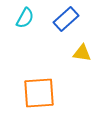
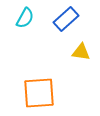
yellow triangle: moved 1 px left, 1 px up
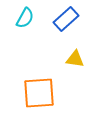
yellow triangle: moved 6 px left, 7 px down
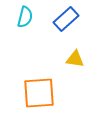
cyan semicircle: moved 1 px up; rotated 15 degrees counterclockwise
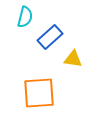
blue rectangle: moved 16 px left, 18 px down
yellow triangle: moved 2 px left
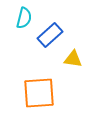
cyan semicircle: moved 1 px left, 1 px down
blue rectangle: moved 2 px up
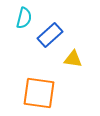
orange square: rotated 12 degrees clockwise
